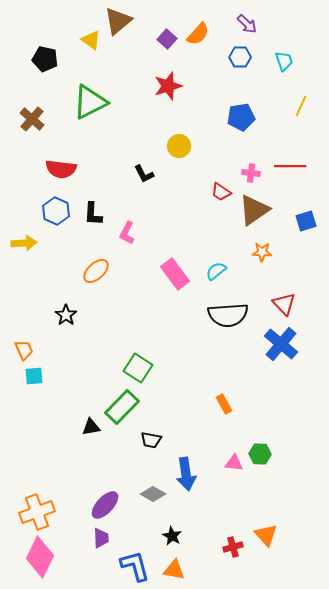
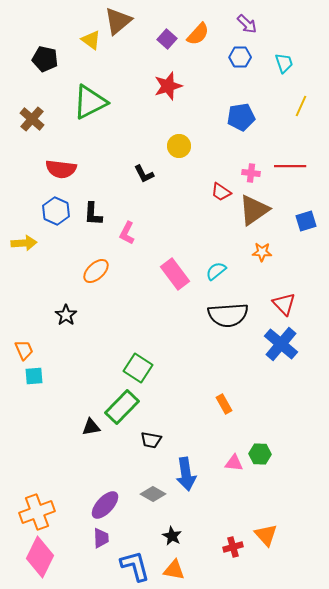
cyan trapezoid at (284, 61): moved 2 px down
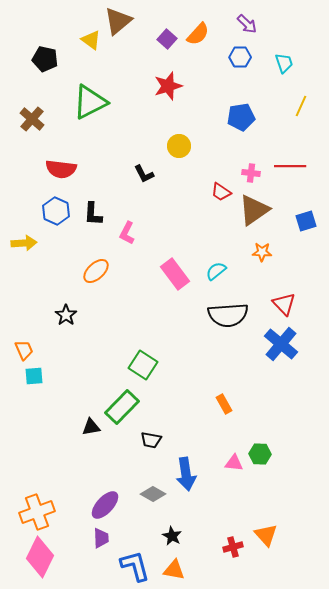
green square at (138, 368): moved 5 px right, 3 px up
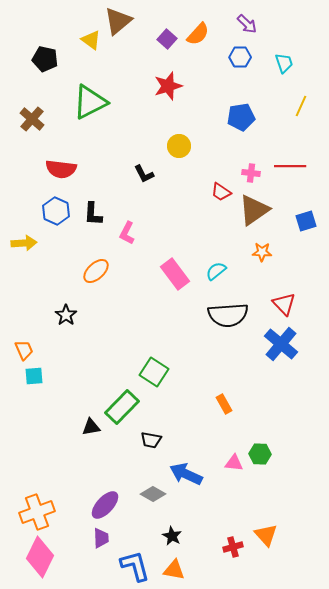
green square at (143, 365): moved 11 px right, 7 px down
blue arrow at (186, 474): rotated 124 degrees clockwise
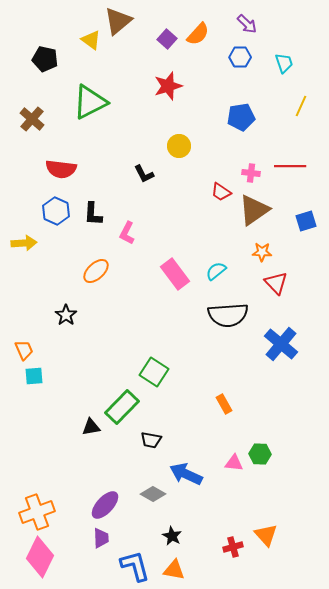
red triangle at (284, 304): moved 8 px left, 21 px up
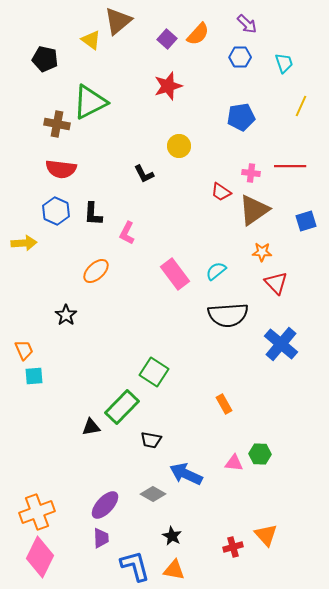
brown cross at (32, 119): moved 25 px right, 5 px down; rotated 30 degrees counterclockwise
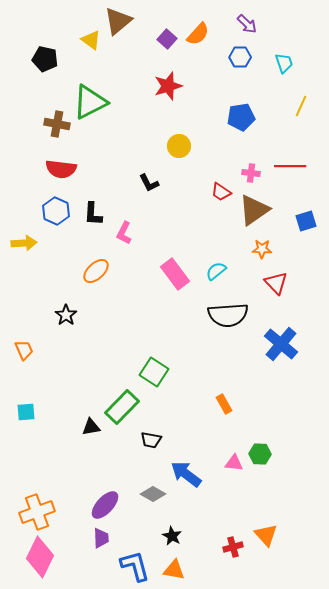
black L-shape at (144, 174): moved 5 px right, 9 px down
pink L-shape at (127, 233): moved 3 px left
orange star at (262, 252): moved 3 px up
cyan square at (34, 376): moved 8 px left, 36 px down
blue arrow at (186, 474): rotated 12 degrees clockwise
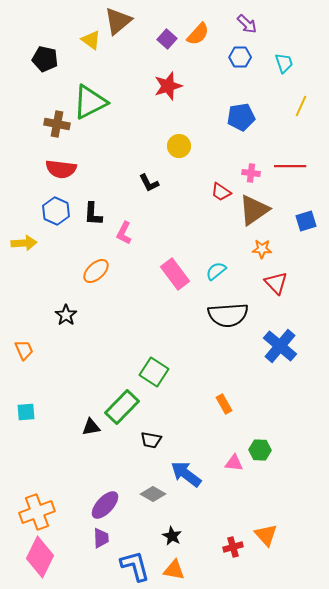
blue cross at (281, 344): moved 1 px left, 2 px down
green hexagon at (260, 454): moved 4 px up
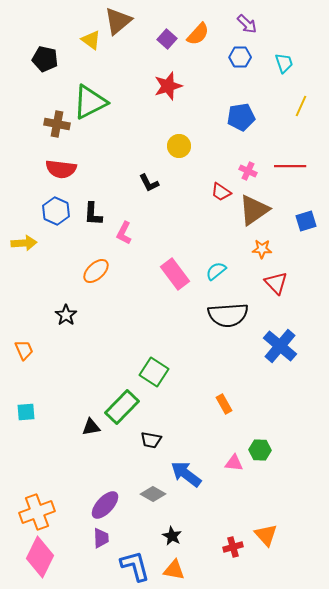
pink cross at (251, 173): moved 3 px left, 2 px up; rotated 18 degrees clockwise
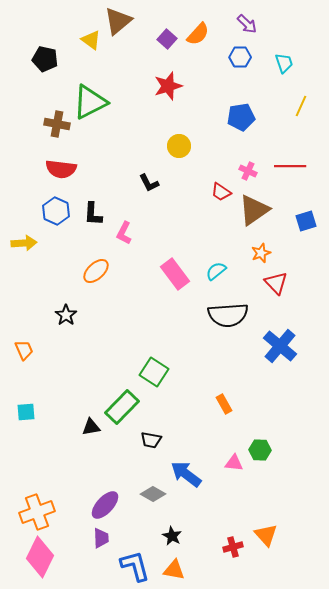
orange star at (262, 249): moved 1 px left, 4 px down; rotated 24 degrees counterclockwise
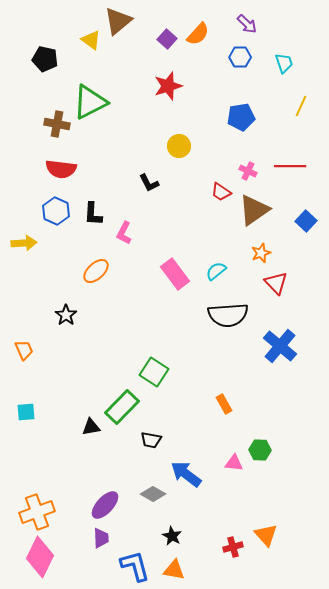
blue square at (306, 221): rotated 30 degrees counterclockwise
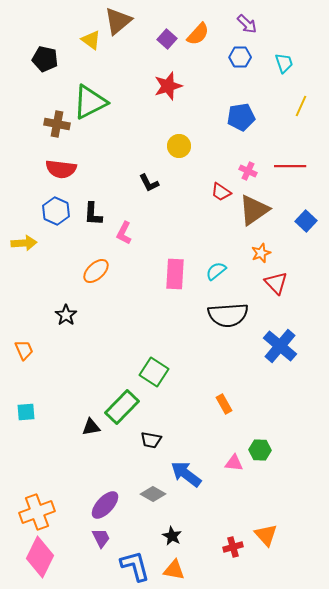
pink rectangle at (175, 274): rotated 40 degrees clockwise
purple trapezoid at (101, 538): rotated 25 degrees counterclockwise
